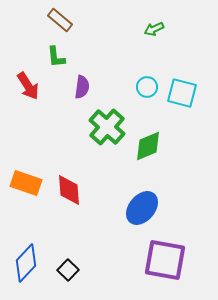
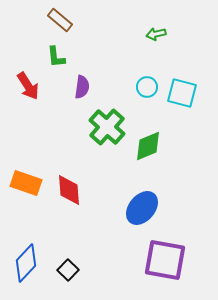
green arrow: moved 2 px right, 5 px down; rotated 12 degrees clockwise
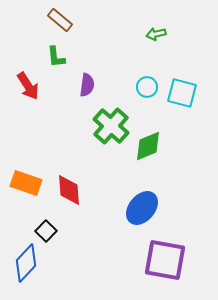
purple semicircle: moved 5 px right, 2 px up
green cross: moved 4 px right, 1 px up
black square: moved 22 px left, 39 px up
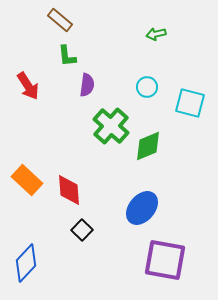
green L-shape: moved 11 px right, 1 px up
cyan square: moved 8 px right, 10 px down
orange rectangle: moved 1 px right, 3 px up; rotated 24 degrees clockwise
black square: moved 36 px right, 1 px up
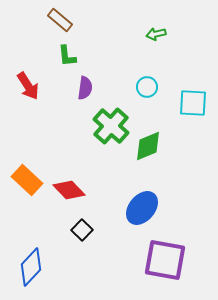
purple semicircle: moved 2 px left, 3 px down
cyan square: moved 3 px right; rotated 12 degrees counterclockwise
red diamond: rotated 40 degrees counterclockwise
blue diamond: moved 5 px right, 4 px down
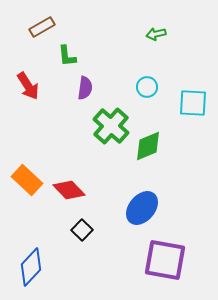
brown rectangle: moved 18 px left, 7 px down; rotated 70 degrees counterclockwise
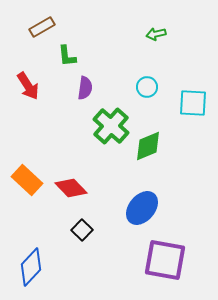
red diamond: moved 2 px right, 2 px up
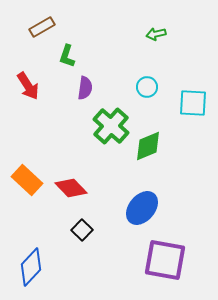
green L-shape: rotated 25 degrees clockwise
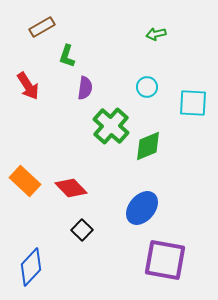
orange rectangle: moved 2 px left, 1 px down
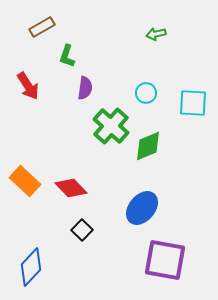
cyan circle: moved 1 px left, 6 px down
